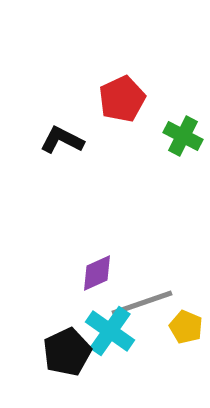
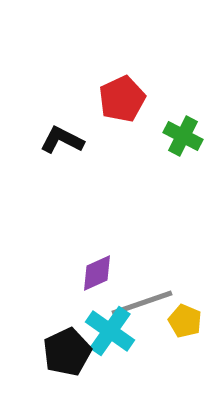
yellow pentagon: moved 1 px left, 6 px up
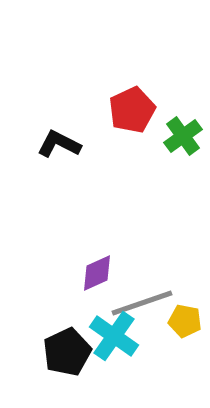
red pentagon: moved 10 px right, 11 px down
green cross: rotated 27 degrees clockwise
black L-shape: moved 3 px left, 4 px down
yellow pentagon: rotated 12 degrees counterclockwise
cyan cross: moved 4 px right, 5 px down
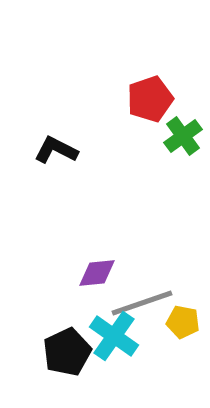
red pentagon: moved 18 px right, 11 px up; rotated 6 degrees clockwise
black L-shape: moved 3 px left, 6 px down
purple diamond: rotated 18 degrees clockwise
yellow pentagon: moved 2 px left, 1 px down
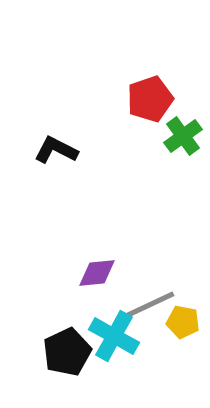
gray line: moved 3 px right, 4 px down; rotated 6 degrees counterclockwise
cyan cross: rotated 6 degrees counterclockwise
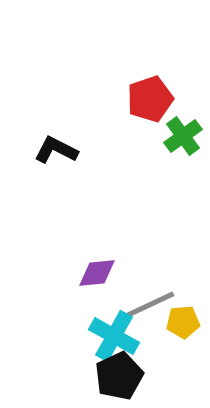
yellow pentagon: rotated 16 degrees counterclockwise
black pentagon: moved 52 px right, 24 px down
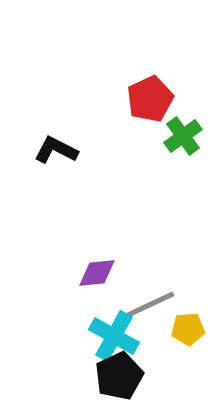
red pentagon: rotated 6 degrees counterclockwise
yellow pentagon: moved 5 px right, 7 px down
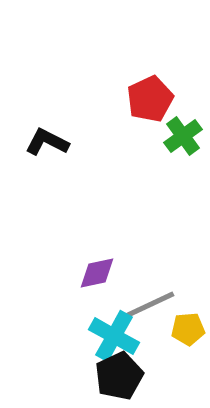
black L-shape: moved 9 px left, 8 px up
purple diamond: rotated 6 degrees counterclockwise
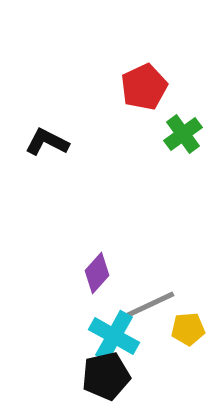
red pentagon: moved 6 px left, 12 px up
green cross: moved 2 px up
purple diamond: rotated 36 degrees counterclockwise
black pentagon: moved 13 px left; rotated 12 degrees clockwise
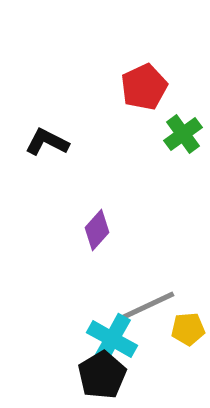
purple diamond: moved 43 px up
cyan cross: moved 2 px left, 3 px down
black pentagon: moved 4 px left, 1 px up; rotated 18 degrees counterclockwise
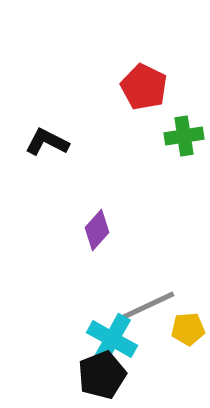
red pentagon: rotated 21 degrees counterclockwise
green cross: moved 1 px right, 2 px down; rotated 27 degrees clockwise
black pentagon: rotated 9 degrees clockwise
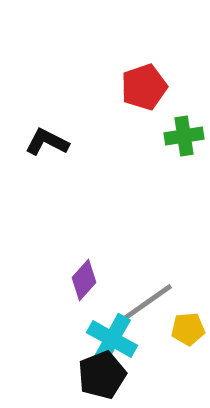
red pentagon: rotated 27 degrees clockwise
purple diamond: moved 13 px left, 50 px down
gray line: moved 3 px up; rotated 10 degrees counterclockwise
